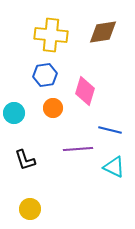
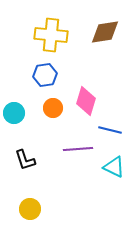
brown diamond: moved 2 px right
pink diamond: moved 1 px right, 10 px down
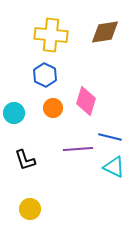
blue hexagon: rotated 25 degrees counterclockwise
blue line: moved 7 px down
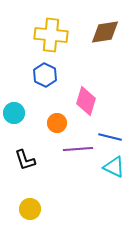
orange circle: moved 4 px right, 15 px down
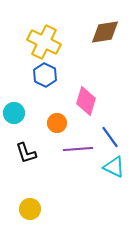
yellow cross: moved 7 px left, 7 px down; rotated 20 degrees clockwise
blue line: rotated 40 degrees clockwise
black L-shape: moved 1 px right, 7 px up
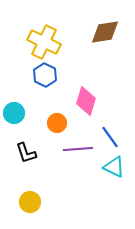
yellow circle: moved 7 px up
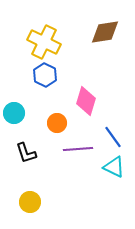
blue line: moved 3 px right
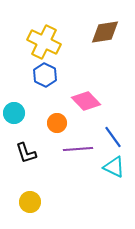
pink diamond: rotated 60 degrees counterclockwise
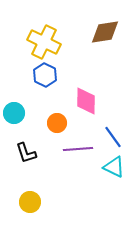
pink diamond: rotated 44 degrees clockwise
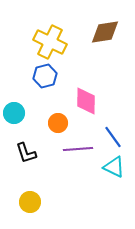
yellow cross: moved 6 px right
blue hexagon: moved 1 px down; rotated 20 degrees clockwise
orange circle: moved 1 px right
